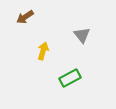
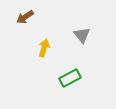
yellow arrow: moved 1 px right, 3 px up
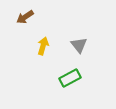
gray triangle: moved 3 px left, 10 px down
yellow arrow: moved 1 px left, 2 px up
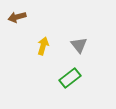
brown arrow: moved 8 px left; rotated 18 degrees clockwise
green rectangle: rotated 10 degrees counterclockwise
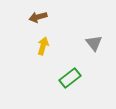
brown arrow: moved 21 px right
gray triangle: moved 15 px right, 2 px up
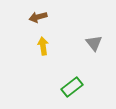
yellow arrow: rotated 24 degrees counterclockwise
green rectangle: moved 2 px right, 9 px down
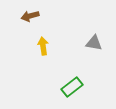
brown arrow: moved 8 px left, 1 px up
gray triangle: rotated 42 degrees counterclockwise
